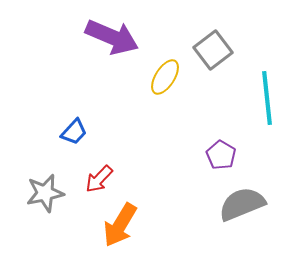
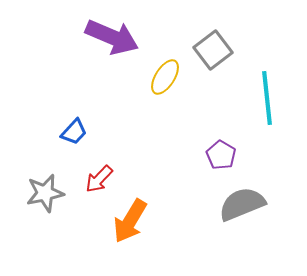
orange arrow: moved 10 px right, 4 px up
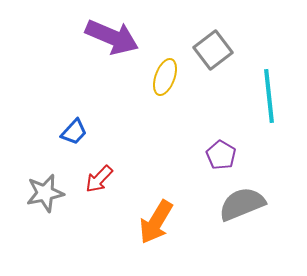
yellow ellipse: rotated 12 degrees counterclockwise
cyan line: moved 2 px right, 2 px up
orange arrow: moved 26 px right, 1 px down
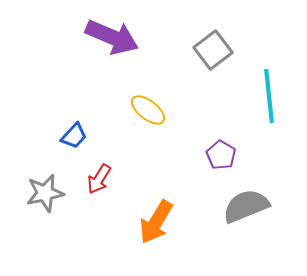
yellow ellipse: moved 17 px left, 33 px down; rotated 72 degrees counterclockwise
blue trapezoid: moved 4 px down
red arrow: rotated 12 degrees counterclockwise
gray semicircle: moved 4 px right, 2 px down
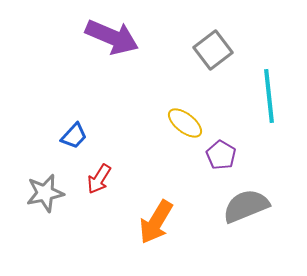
yellow ellipse: moved 37 px right, 13 px down
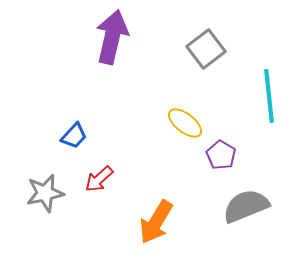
purple arrow: rotated 100 degrees counterclockwise
gray square: moved 7 px left, 1 px up
red arrow: rotated 16 degrees clockwise
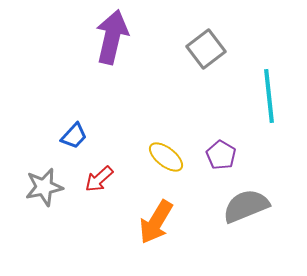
yellow ellipse: moved 19 px left, 34 px down
gray star: moved 1 px left, 6 px up
